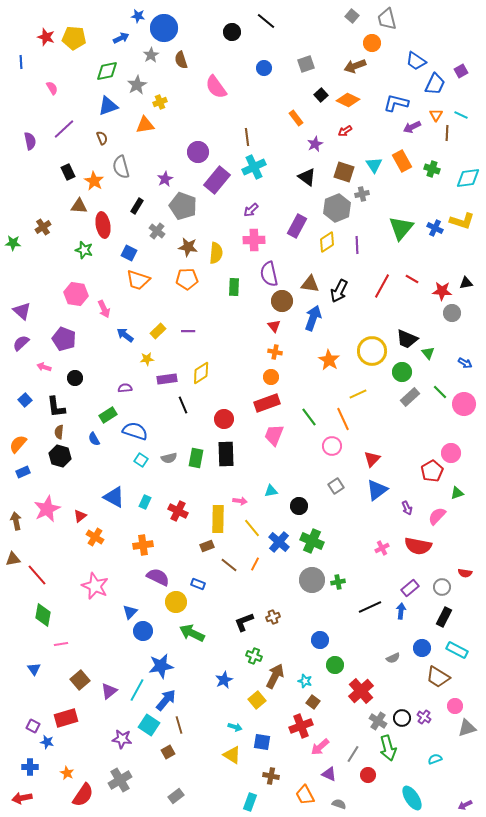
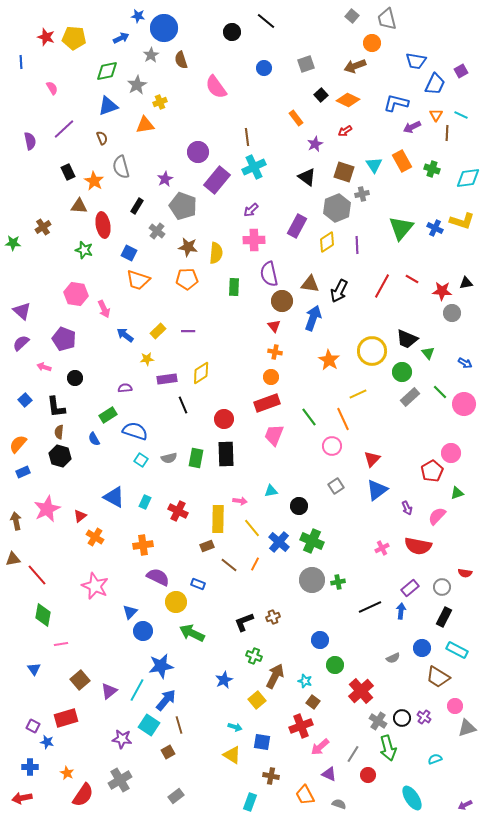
blue trapezoid at (416, 61): rotated 25 degrees counterclockwise
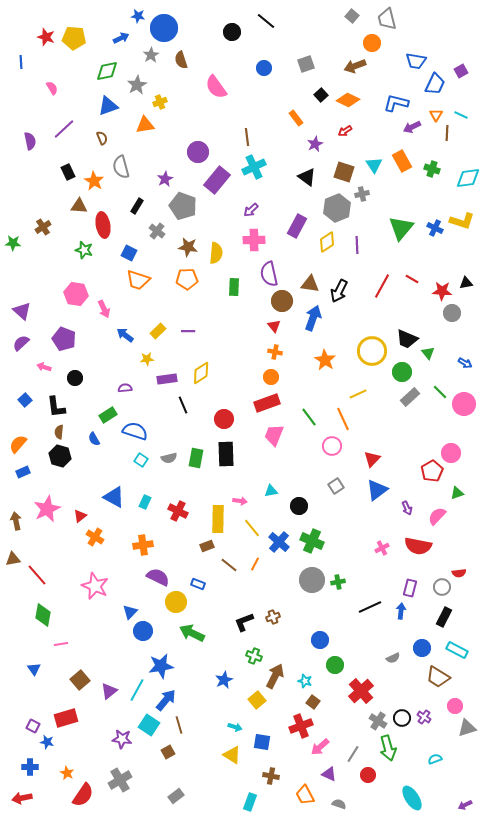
orange star at (329, 360): moved 4 px left
red semicircle at (465, 573): moved 6 px left; rotated 16 degrees counterclockwise
purple rectangle at (410, 588): rotated 36 degrees counterclockwise
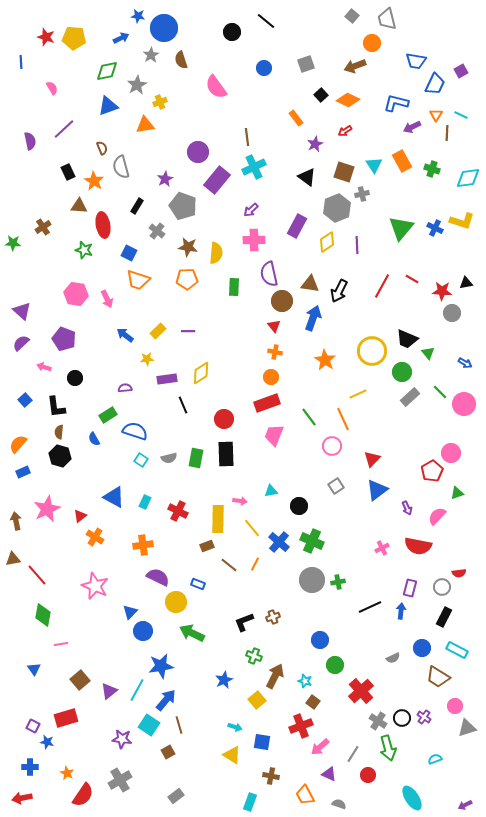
brown semicircle at (102, 138): moved 10 px down
pink arrow at (104, 309): moved 3 px right, 10 px up
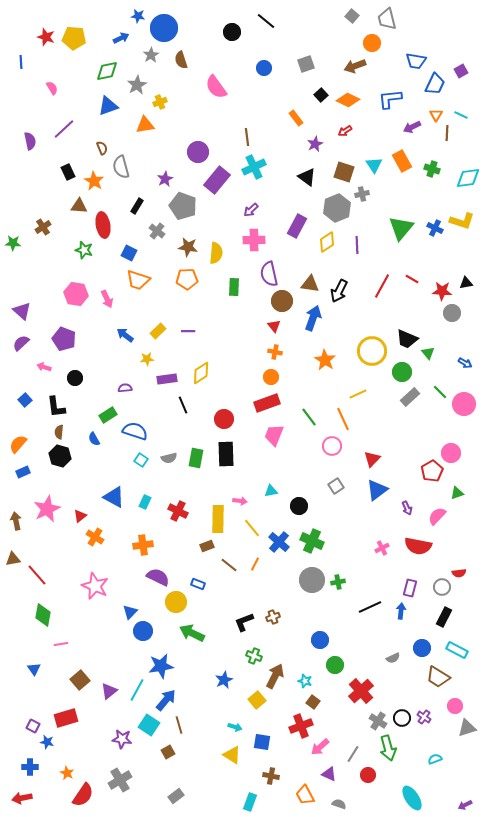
blue L-shape at (396, 103): moved 6 px left, 4 px up; rotated 20 degrees counterclockwise
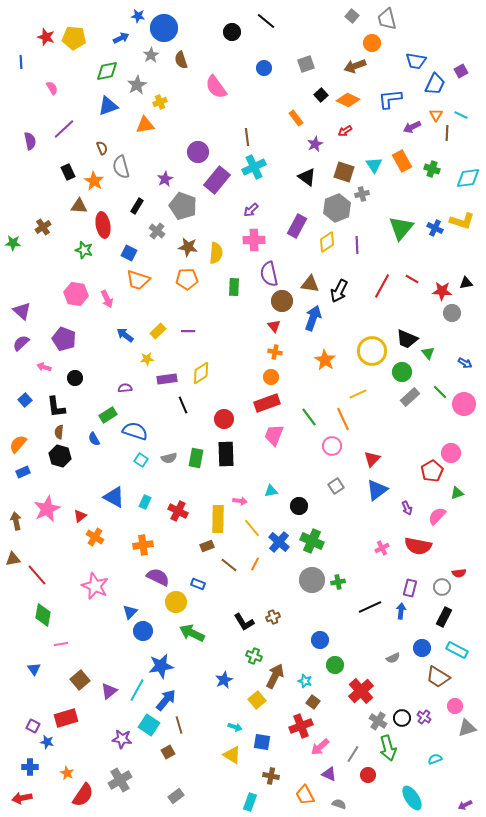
black L-shape at (244, 622): rotated 100 degrees counterclockwise
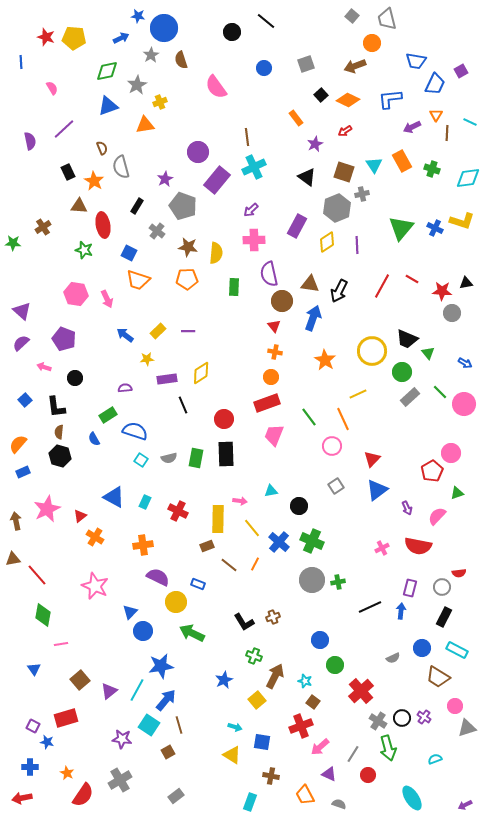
cyan line at (461, 115): moved 9 px right, 7 px down
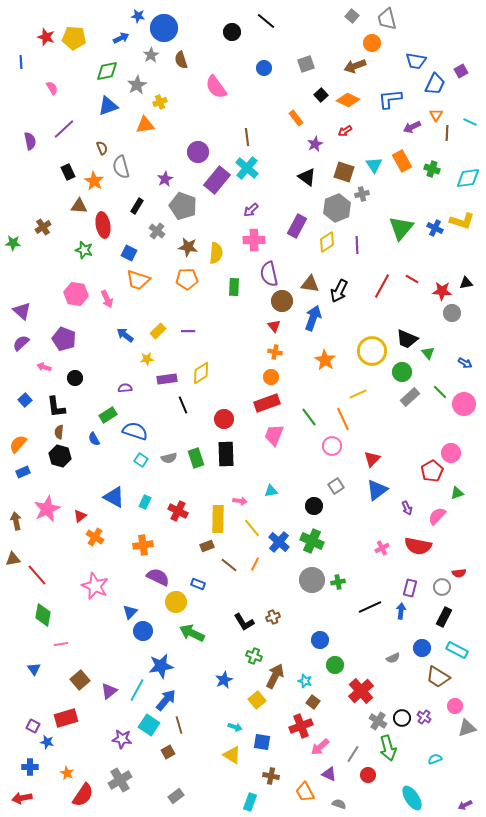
cyan cross at (254, 167): moved 7 px left, 1 px down; rotated 25 degrees counterclockwise
green rectangle at (196, 458): rotated 30 degrees counterclockwise
black circle at (299, 506): moved 15 px right
orange trapezoid at (305, 795): moved 3 px up
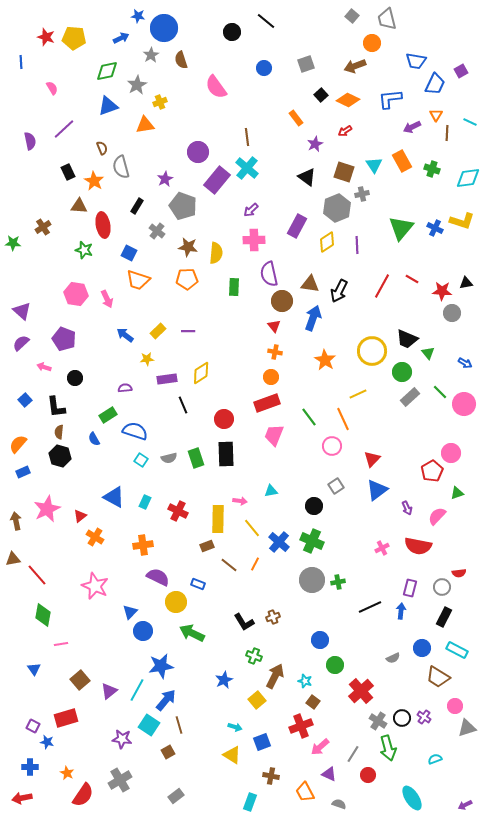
blue square at (262, 742): rotated 30 degrees counterclockwise
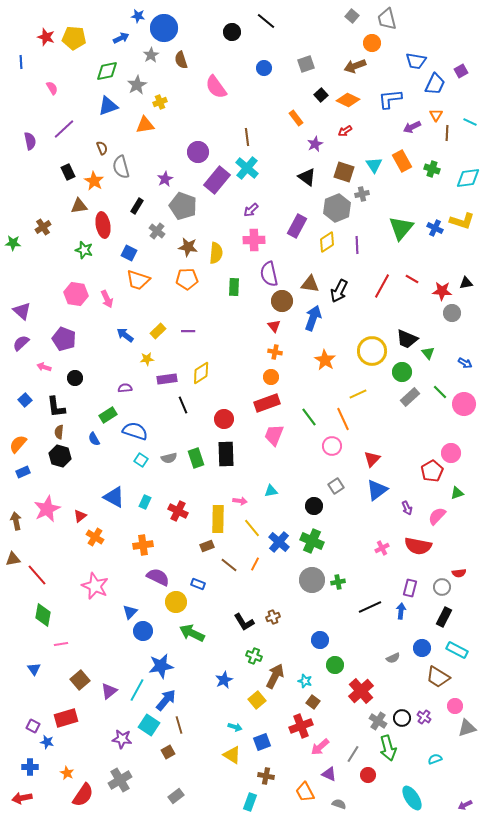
brown triangle at (79, 206): rotated 12 degrees counterclockwise
brown cross at (271, 776): moved 5 px left
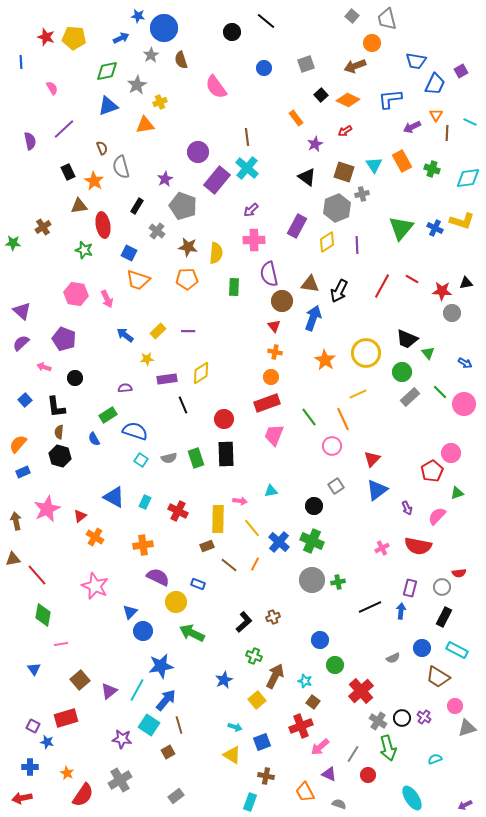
yellow circle at (372, 351): moved 6 px left, 2 px down
black L-shape at (244, 622): rotated 100 degrees counterclockwise
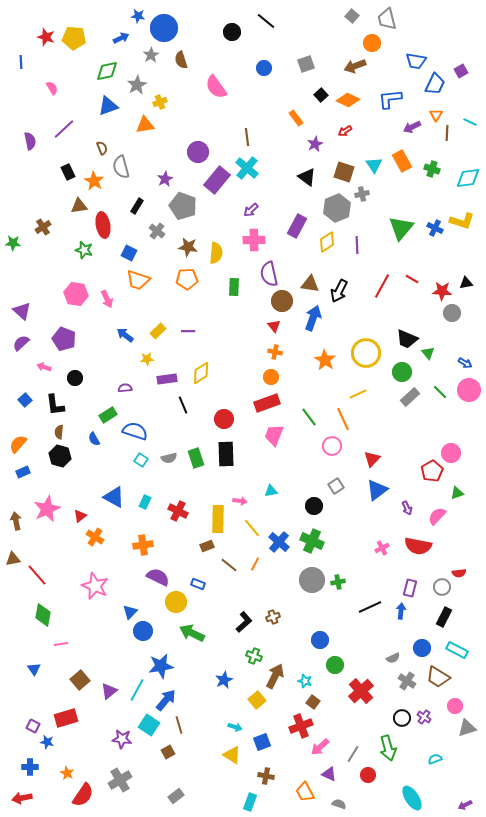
pink circle at (464, 404): moved 5 px right, 14 px up
black L-shape at (56, 407): moved 1 px left, 2 px up
gray cross at (378, 721): moved 29 px right, 40 px up
